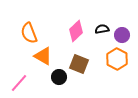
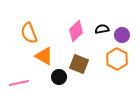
orange triangle: moved 1 px right
pink line: rotated 36 degrees clockwise
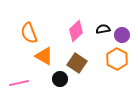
black semicircle: moved 1 px right
brown square: moved 2 px left, 1 px up; rotated 12 degrees clockwise
black circle: moved 1 px right, 2 px down
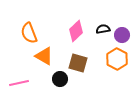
brown square: moved 1 px right; rotated 18 degrees counterclockwise
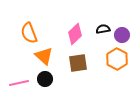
pink diamond: moved 1 px left, 3 px down
orange triangle: rotated 12 degrees clockwise
brown square: rotated 24 degrees counterclockwise
black circle: moved 15 px left
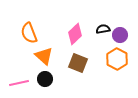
purple circle: moved 2 px left
brown square: rotated 30 degrees clockwise
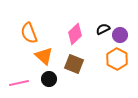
black semicircle: rotated 16 degrees counterclockwise
brown square: moved 4 px left, 1 px down
black circle: moved 4 px right
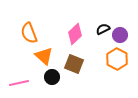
black circle: moved 3 px right, 2 px up
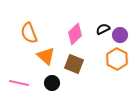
orange triangle: moved 2 px right
black circle: moved 6 px down
pink line: rotated 24 degrees clockwise
